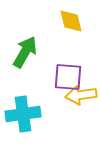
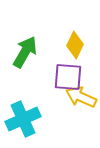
yellow diamond: moved 4 px right, 24 px down; rotated 40 degrees clockwise
yellow arrow: moved 2 px down; rotated 32 degrees clockwise
cyan cross: moved 5 px down; rotated 16 degrees counterclockwise
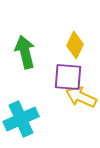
green arrow: rotated 44 degrees counterclockwise
cyan cross: moved 2 px left
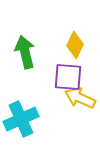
yellow arrow: moved 1 px left, 1 px down
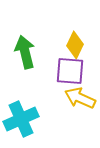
purple square: moved 2 px right, 6 px up
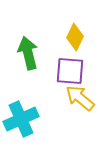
yellow diamond: moved 8 px up
green arrow: moved 3 px right, 1 px down
yellow arrow: rotated 16 degrees clockwise
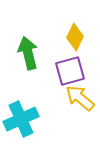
purple square: rotated 20 degrees counterclockwise
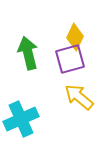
purple square: moved 12 px up
yellow arrow: moved 1 px left, 1 px up
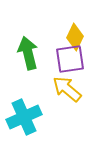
purple square: rotated 8 degrees clockwise
yellow arrow: moved 12 px left, 8 px up
cyan cross: moved 3 px right, 2 px up
